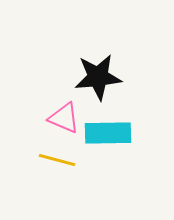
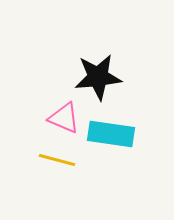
cyan rectangle: moved 3 px right, 1 px down; rotated 9 degrees clockwise
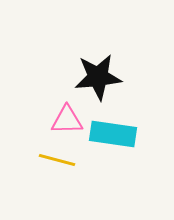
pink triangle: moved 3 px right, 2 px down; rotated 24 degrees counterclockwise
cyan rectangle: moved 2 px right
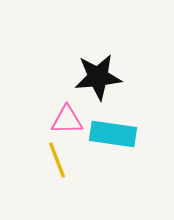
yellow line: rotated 54 degrees clockwise
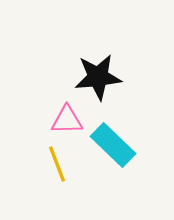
cyan rectangle: moved 11 px down; rotated 36 degrees clockwise
yellow line: moved 4 px down
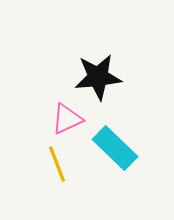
pink triangle: moved 1 px up; rotated 24 degrees counterclockwise
cyan rectangle: moved 2 px right, 3 px down
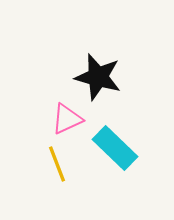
black star: rotated 21 degrees clockwise
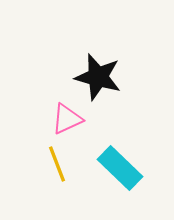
cyan rectangle: moved 5 px right, 20 px down
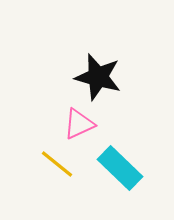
pink triangle: moved 12 px right, 5 px down
yellow line: rotated 30 degrees counterclockwise
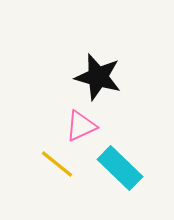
pink triangle: moved 2 px right, 2 px down
